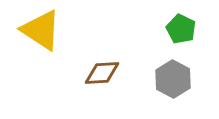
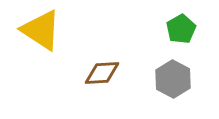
green pentagon: rotated 16 degrees clockwise
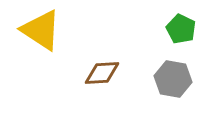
green pentagon: rotated 16 degrees counterclockwise
gray hexagon: rotated 18 degrees counterclockwise
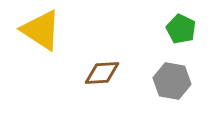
gray hexagon: moved 1 px left, 2 px down
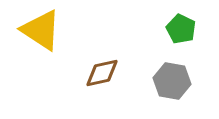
brown diamond: rotated 9 degrees counterclockwise
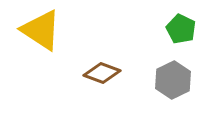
brown diamond: rotated 33 degrees clockwise
gray hexagon: moved 1 px right, 1 px up; rotated 24 degrees clockwise
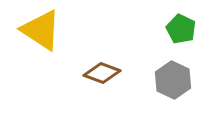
gray hexagon: rotated 9 degrees counterclockwise
